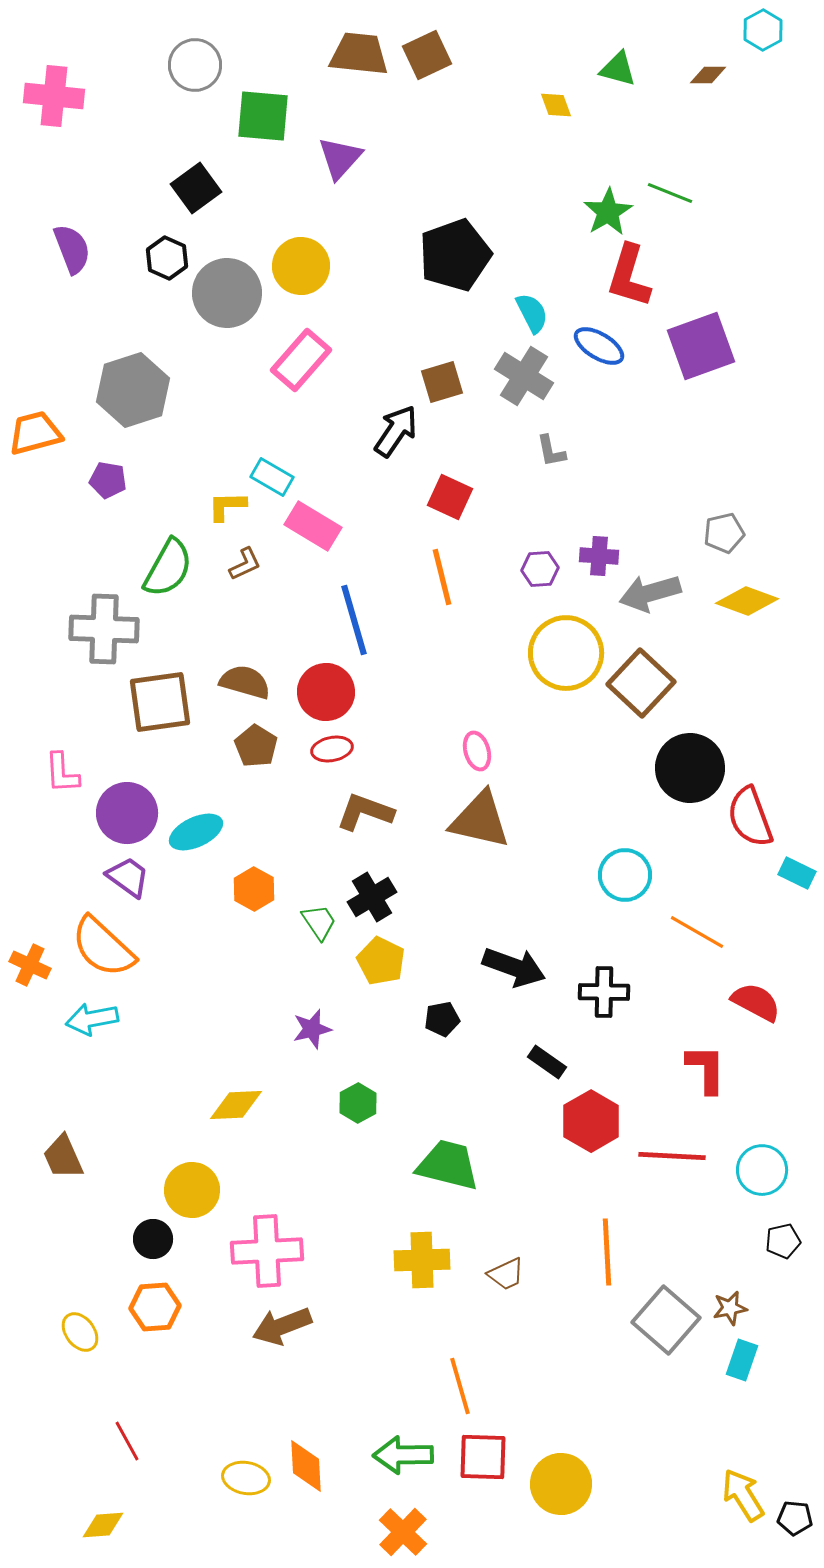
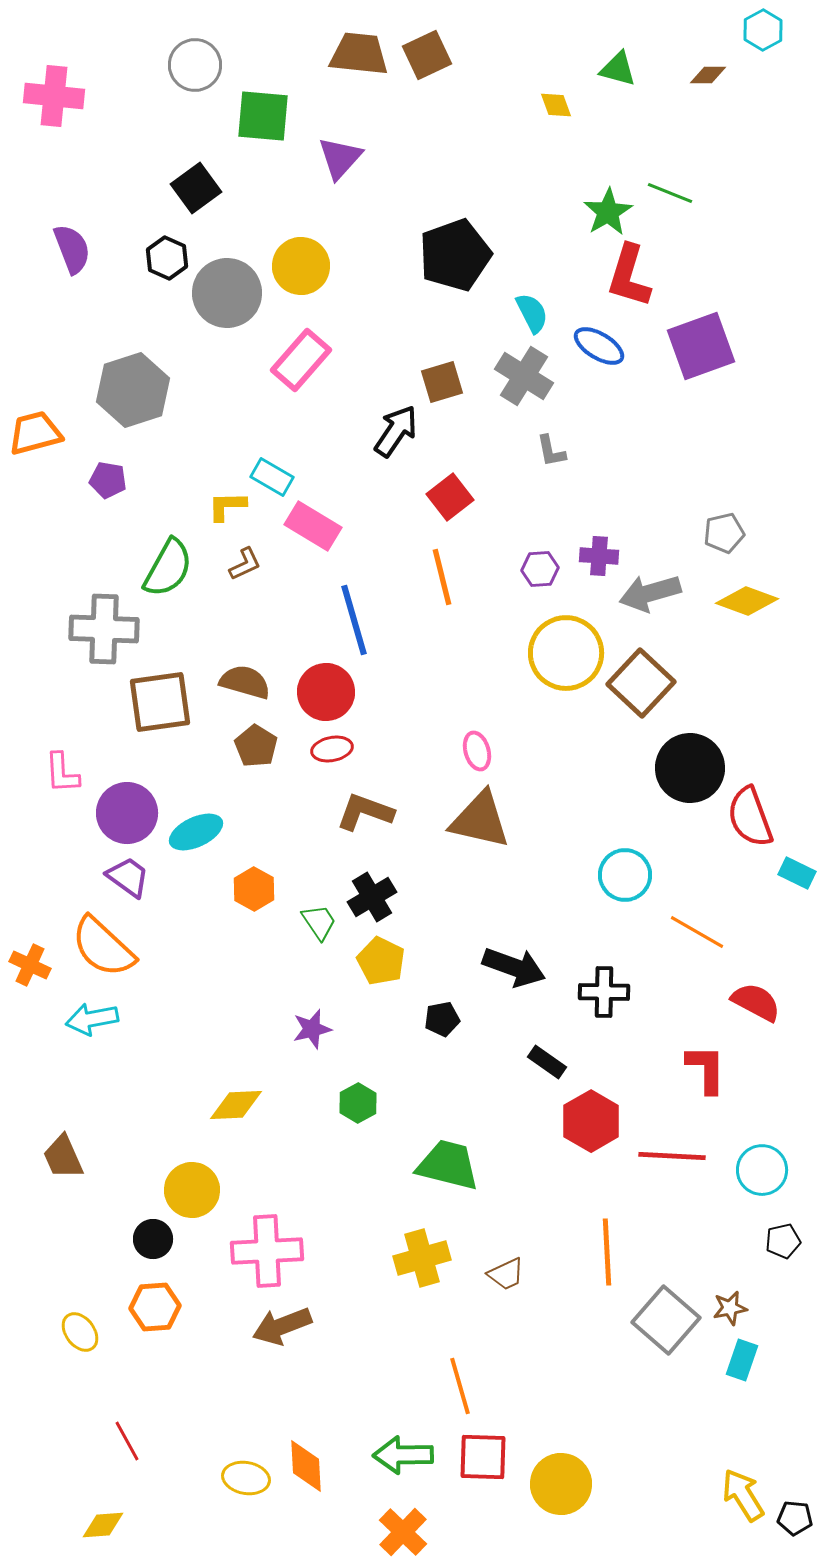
red square at (450, 497): rotated 27 degrees clockwise
yellow cross at (422, 1260): moved 2 px up; rotated 14 degrees counterclockwise
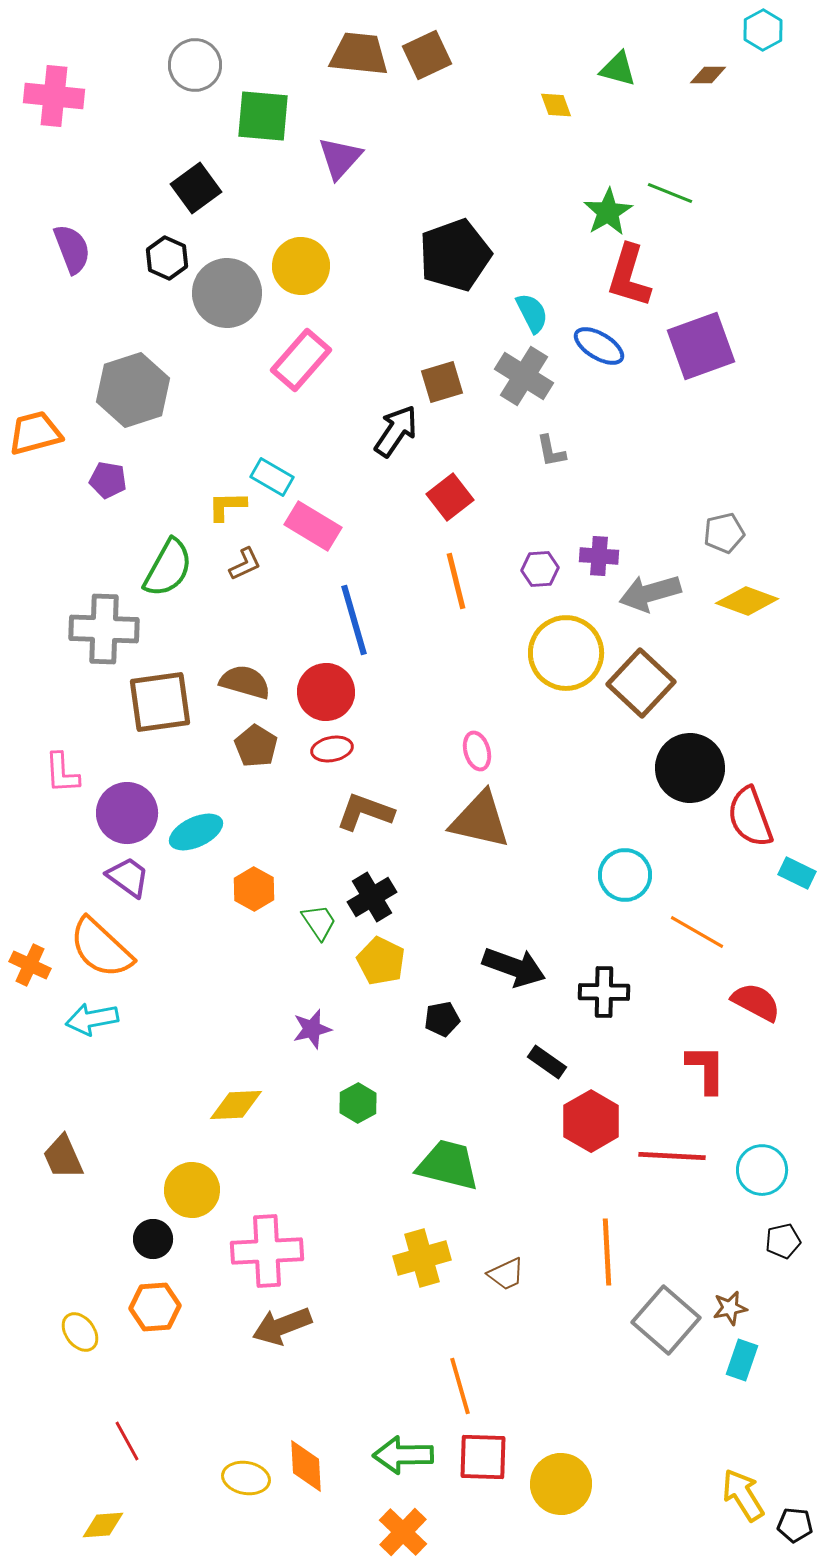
orange line at (442, 577): moved 14 px right, 4 px down
orange semicircle at (103, 947): moved 2 px left, 1 px down
black pentagon at (795, 1518): moved 7 px down
